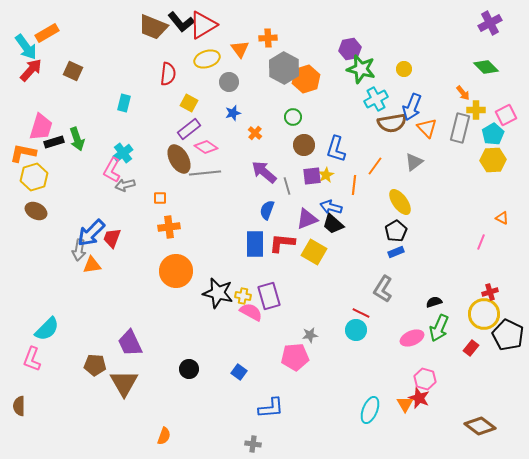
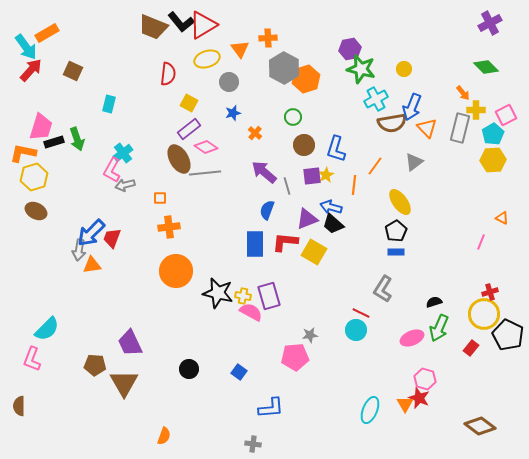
cyan rectangle at (124, 103): moved 15 px left, 1 px down
red L-shape at (282, 243): moved 3 px right, 1 px up
blue rectangle at (396, 252): rotated 21 degrees clockwise
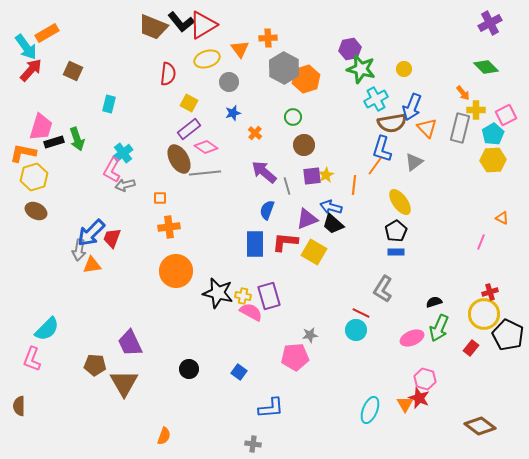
blue L-shape at (336, 149): moved 46 px right
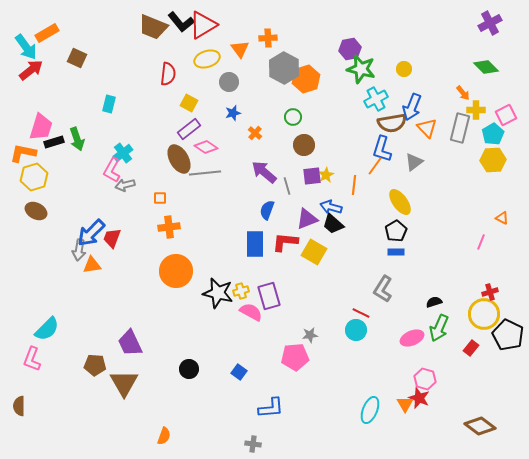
red arrow at (31, 70): rotated 10 degrees clockwise
brown square at (73, 71): moved 4 px right, 13 px up
yellow cross at (243, 296): moved 2 px left, 5 px up; rotated 28 degrees counterclockwise
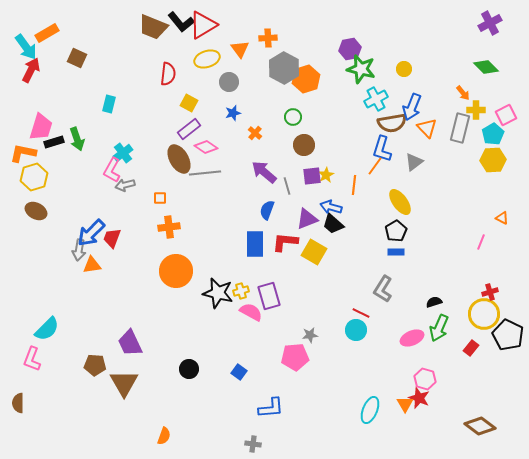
red arrow at (31, 70): rotated 25 degrees counterclockwise
brown semicircle at (19, 406): moved 1 px left, 3 px up
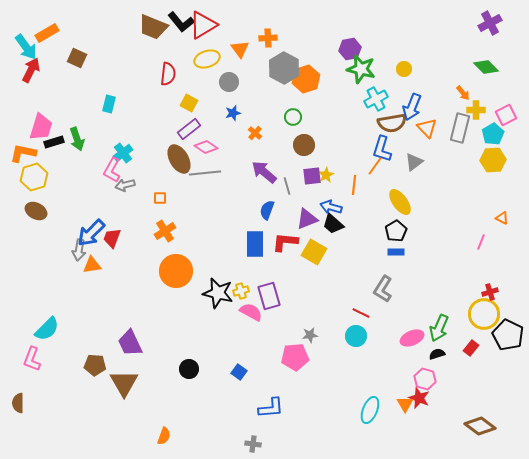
orange cross at (169, 227): moved 4 px left, 4 px down; rotated 25 degrees counterclockwise
black semicircle at (434, 302): moved 3 px right, 52 px down
cyan circle at (356, 330): moved 6 px down
